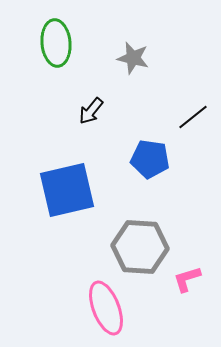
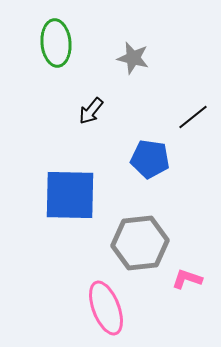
blue square: moved 3 px right, 5 px down; rotated 14 degrees clockwise
gray hexagon: moved 4 px up; rotated 10 degrees counterclockwise
pink L-shape: rotated 36 degrees clockwise
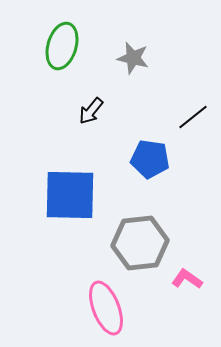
green ellipse: moved 6 px right, 3 px down; rotated 21 degrees clockwise
pink L-shape: rotated 16 degrees clockwise
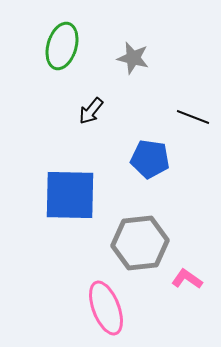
black line: rotated 60 degrees clockwise
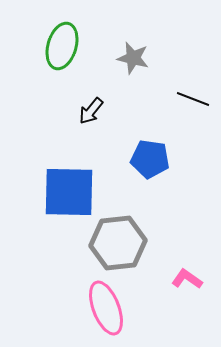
black line: moved 18 px up
blue square: moved 1 px left, 3 px up
gray hexagon: moved 22 px left
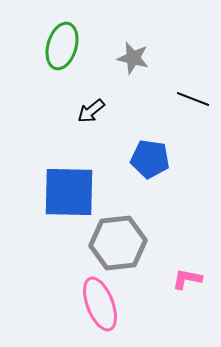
black arrow: rotated 12 degrees clockwise
pink L-shape: rotated 24 degrees counterclockwise
pink ellipse: moved 6 px left, 4 px up
